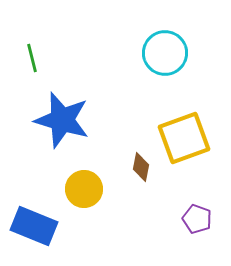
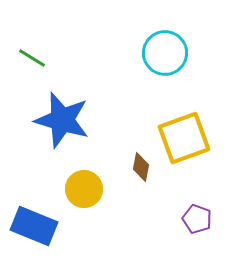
green line: rotated 44 degrees counterclockwise
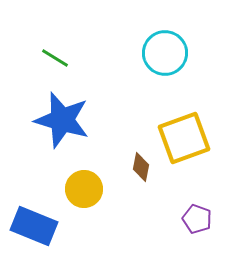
green line: moved 23 px right
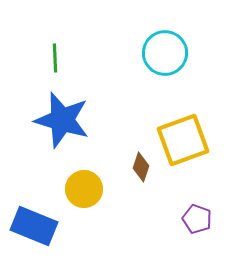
green line: rotated 56 degrees clockwise
yellow square: moved 1 px left, 2 px down
brown diamond: rotated 8 degrees clockwise
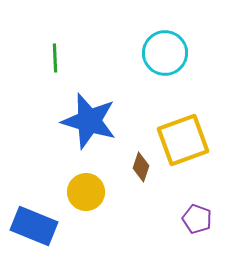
blue star: moved 27 px right, 1 px down
yellow circle: moved 2 px right, 3 px down
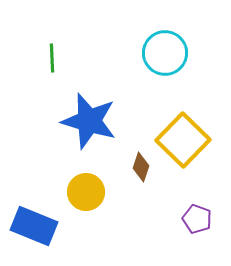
green line: moved 3 px left
yellow square: rotated 26 degrees counterclockwise
